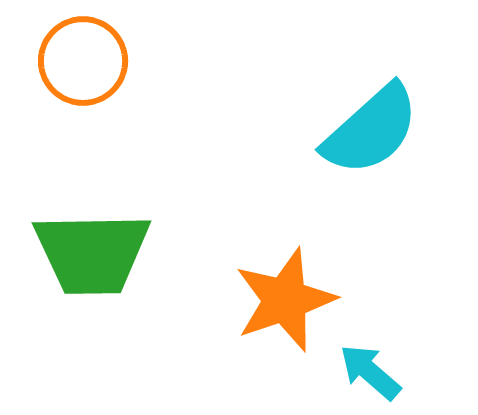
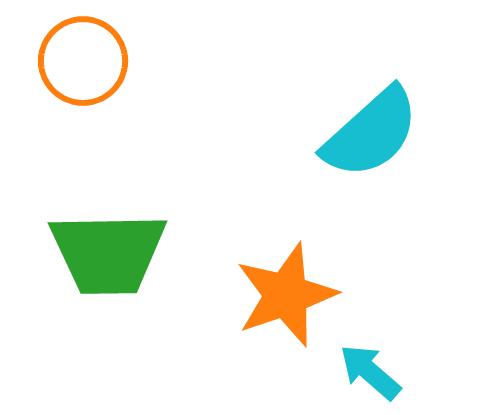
cyan semicircle: moved 3 px down
green trapezoid: moved 16 px right
orange star: moved 1 px right, 5 px up
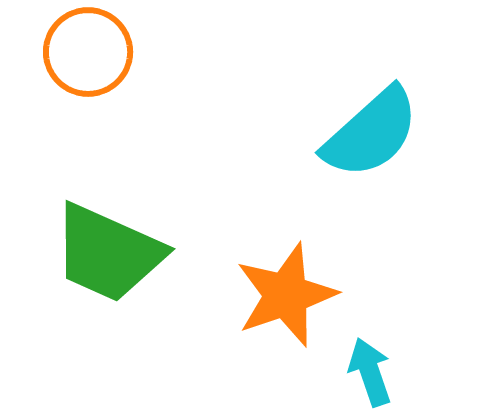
orange circle: moved 5 px right, 9 px up
green trapezoid: rotated 25 degrees clockwise
cyan arrow: rotated 30 degrees clockwise
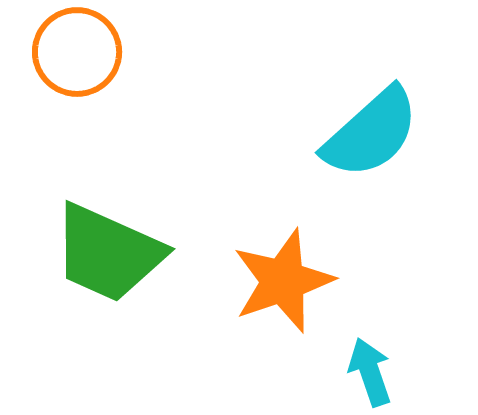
orange circle: moved 11 px left
orange star: moved 3 px left, 14 px up
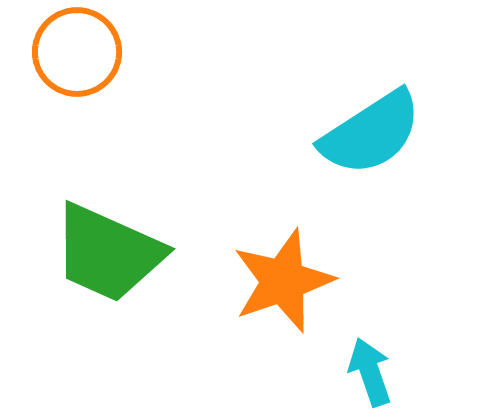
cyan semicircle: rotated 9 degrees clockwise
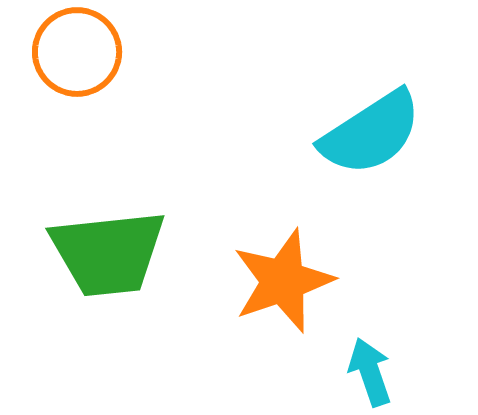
green trapezoid: rotated 30 degrees counterclockwise
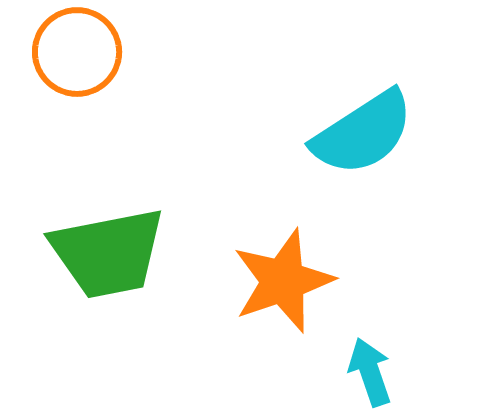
cyan semicircle: moved 8 px left
green trapezoid: rotated 5 degrees counterclockwise
